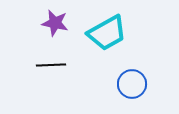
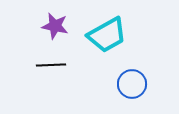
purple star: moved 3 px down
cyan trapezoid: moved 2 px down
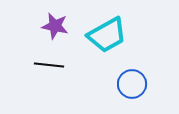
black line: moved 2 px left; rotated 8 degrees clockwise
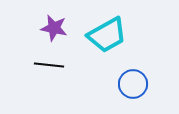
purple star: moved 1 px left, 2 px down
blue circle: moved 1 px right
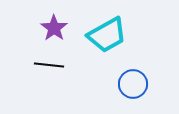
purple star: rotated 24 degrees clockwise
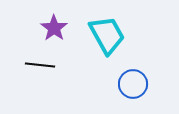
cyan trapezoid: rotated 90 degrees counterclockwise
black line: moved 9 px left
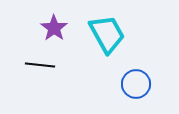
cyan trapezoid: moved 1 px up
blue circle: moved 3 px right
